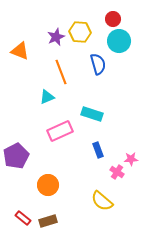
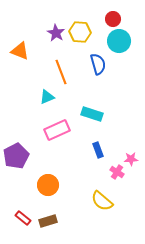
purple star: moved 4 px up; rotated 18 degrees counterclockwise
pink rectangle: moved 3 px left, 1 px up
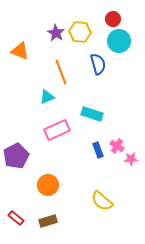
pink cross: moved 26 px up
red rectangle: moved 7 px left
